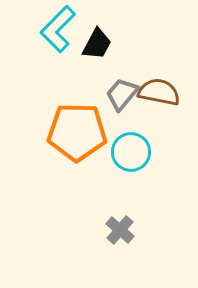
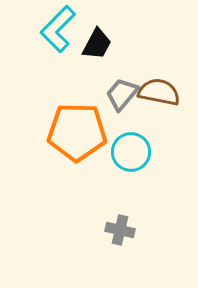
gray cross: rotated 28 degrees counterclockwise
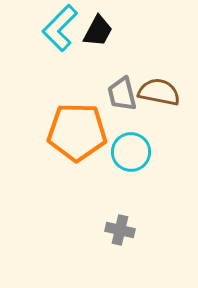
cyan L-shape: moved 2 px right, 1 px up
black trapezoid: moved 1 px right, 13 px up
gray trapezoid: rotated 54 degrees counterclockwise
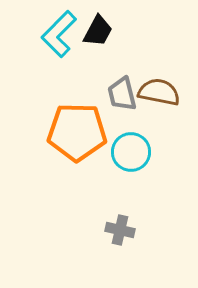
cyan L-shape: moved 1 px left, 6 px down
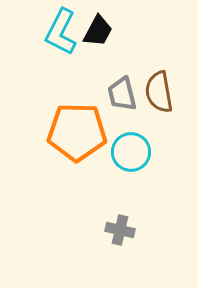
cyan L-shape: moved 2 px right, 2 px up; rotated 18 degrees counterclockwise
brown semicircle: rotated 111 degrees counterclockwise
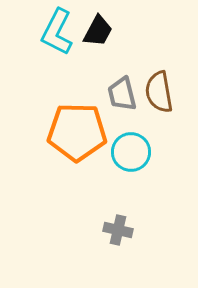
cyan L-shape: moved 4 px left
gray cross: moved 2 px left
